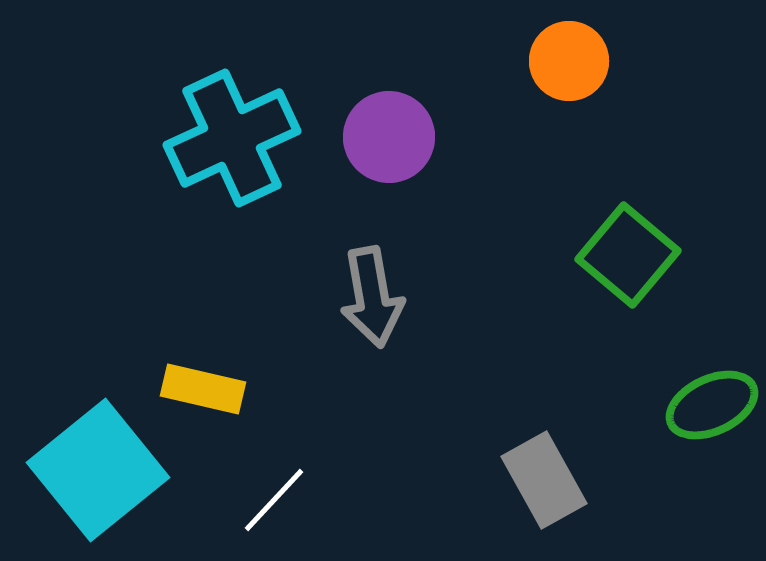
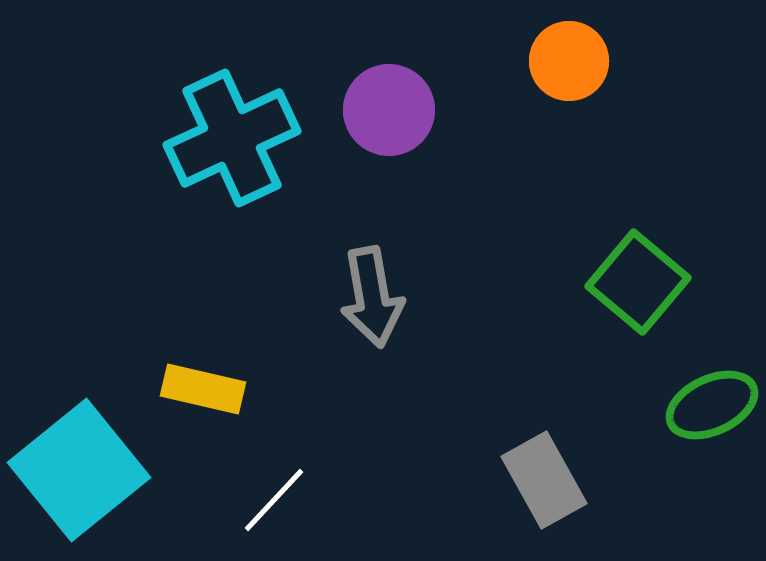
purple circle: moved 27 px up
green square: moved 10 px right, 27 px down
cyan square: moved 19 px left
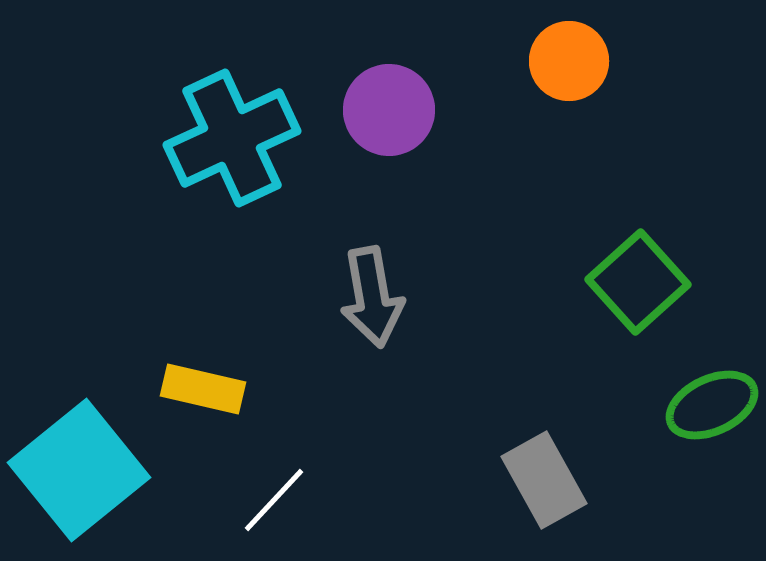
green square: rotated 8 degrees clockwise
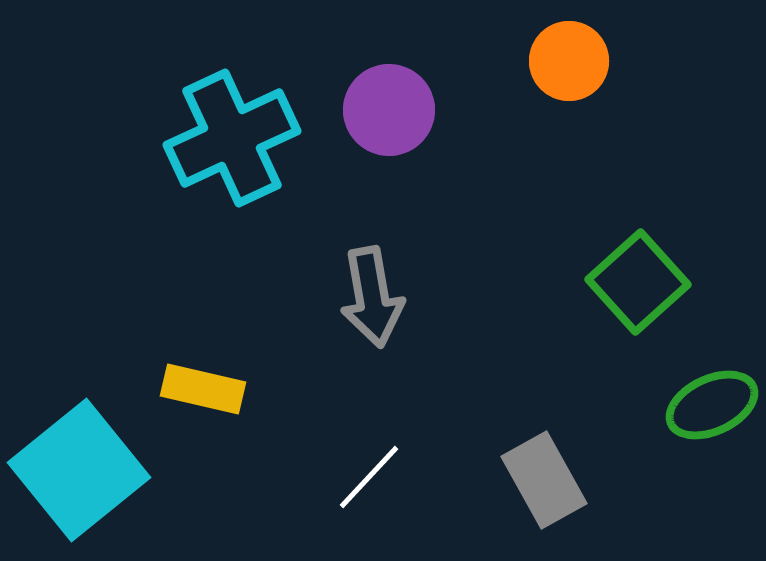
white line: moved 95 px right, 23 px up
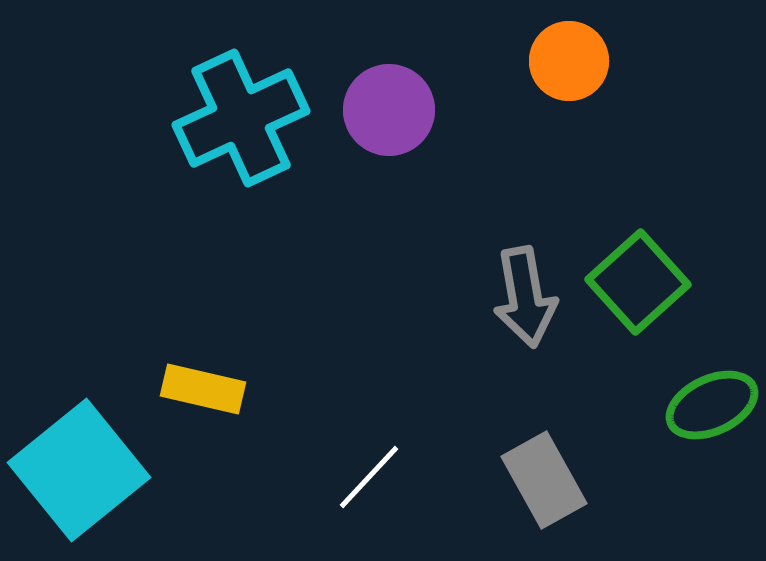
cyan cross: moved 9 px right, 20 px up
gray arrow: moved 153 px right
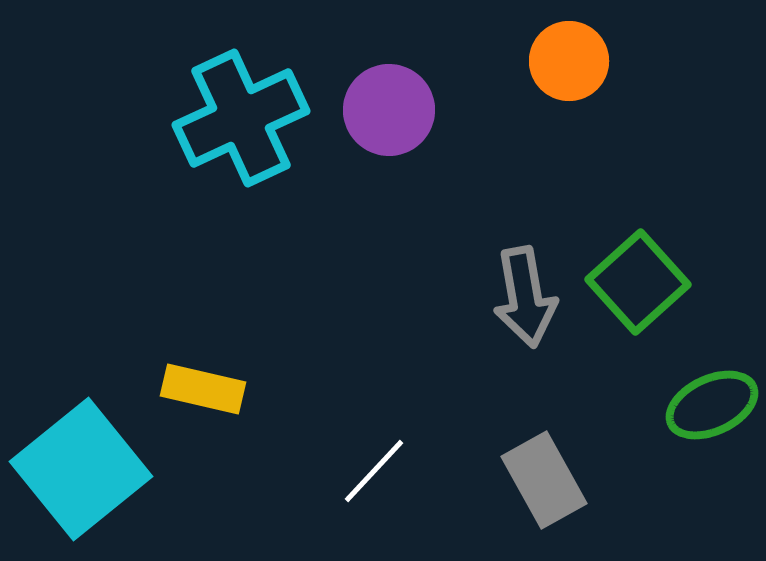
cyan square: moved 2 px right, 1 px up
white line: moved 5 px right, 6 px up
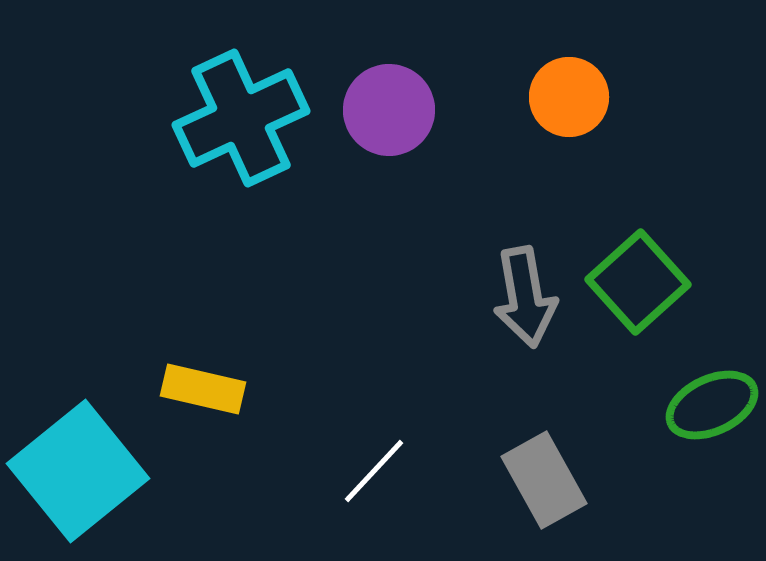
orange circle: moved 36 px down
cyan square: moved 3 px left, 2 px down
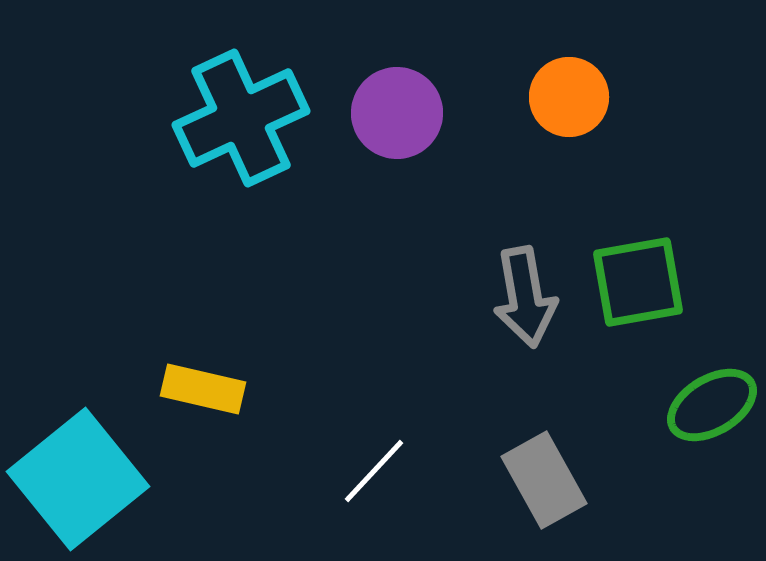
purple circle: moved 8 px right, 3 px down
green square: rotated 32 degrees clockwise
green ellipse: rotated 6 degrees counterclockwise
cyan square: moved 8 px down
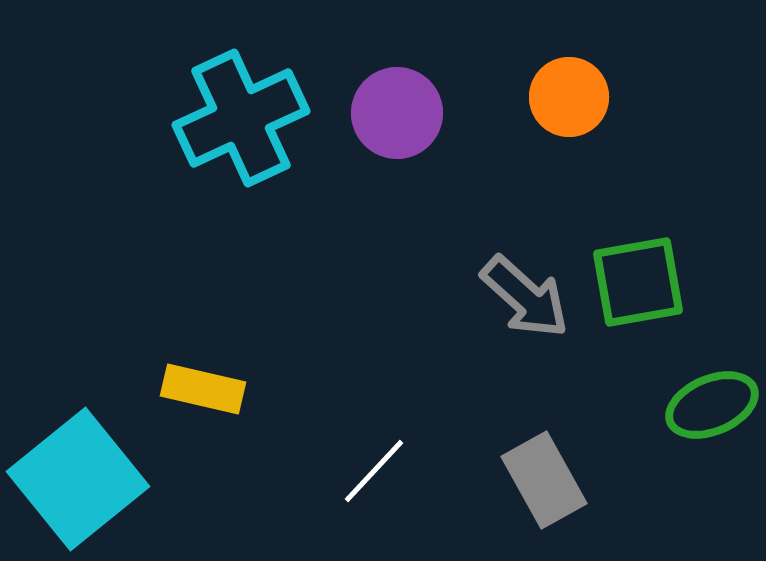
gray arrow: rotated 38 degrees counterclockwise
green ellipse: rotated 8 degrees clockwise
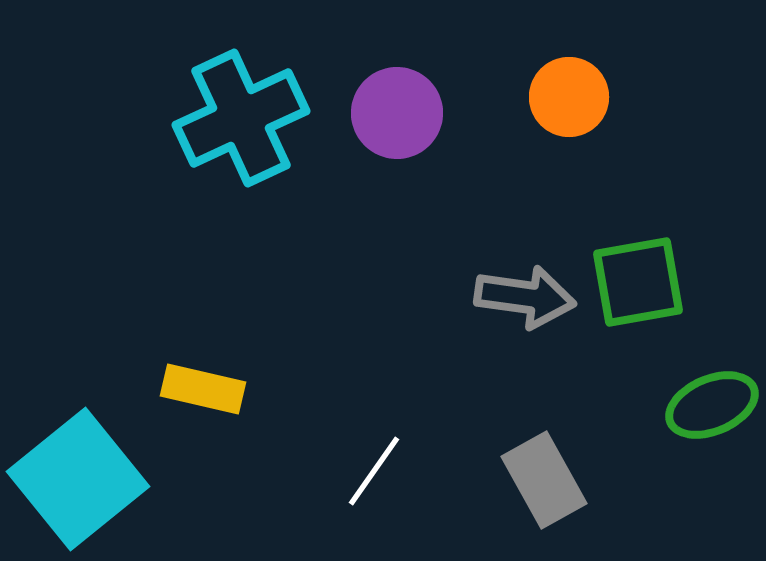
gray arrow: rotated 34 degrees counterclockwise
white line: rotated 8 degrees counterclockwise
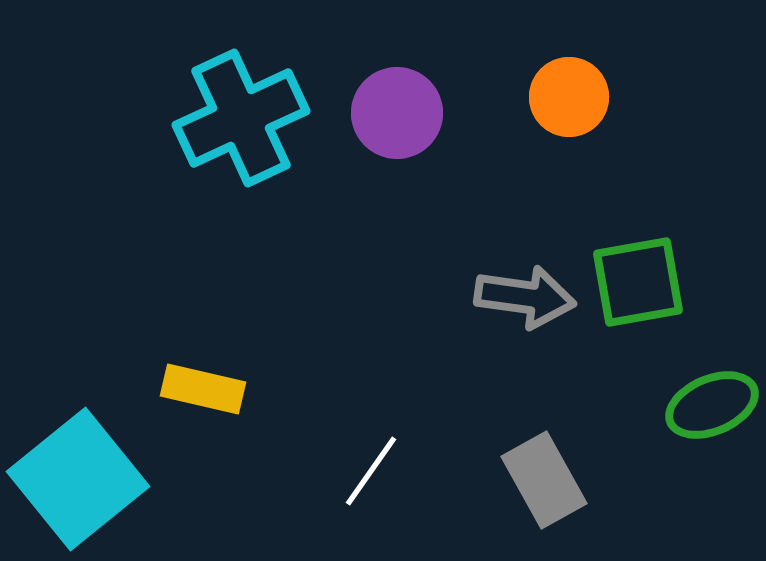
white line: moved 3 px left
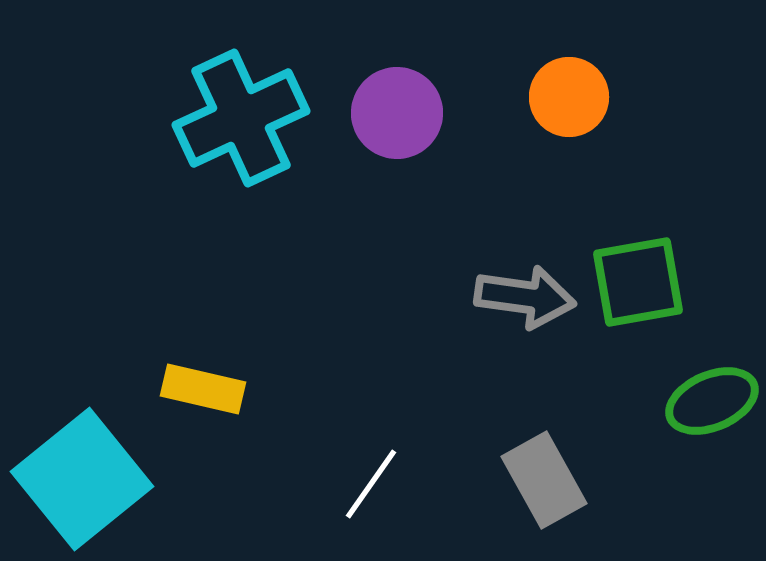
green ellipse: moved 4 px up
white line: moved 13 px down
cyan square: moved 4 px right
